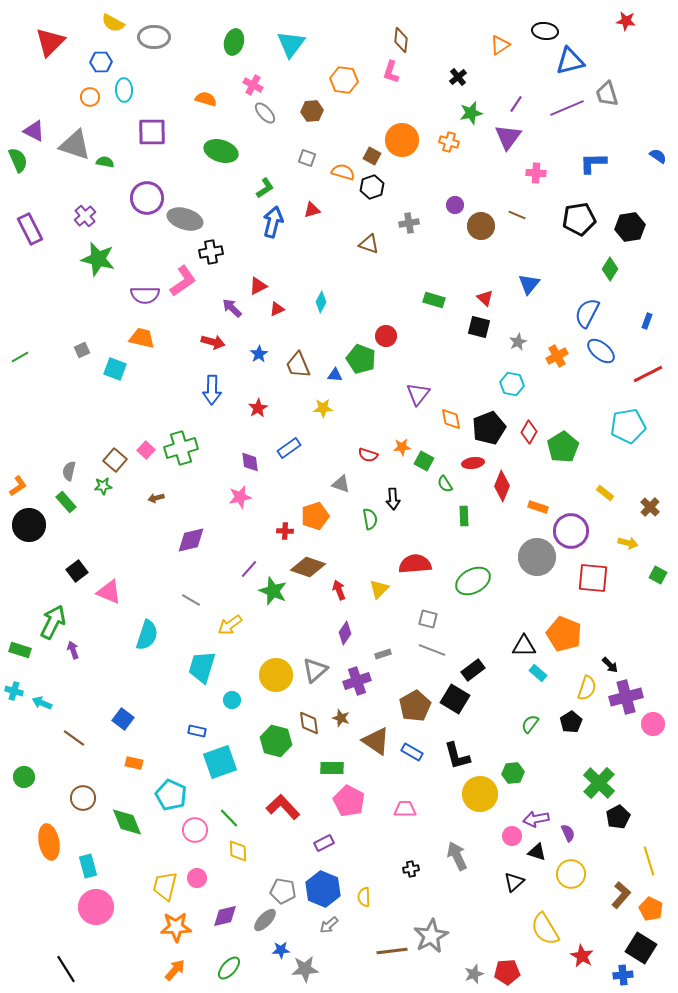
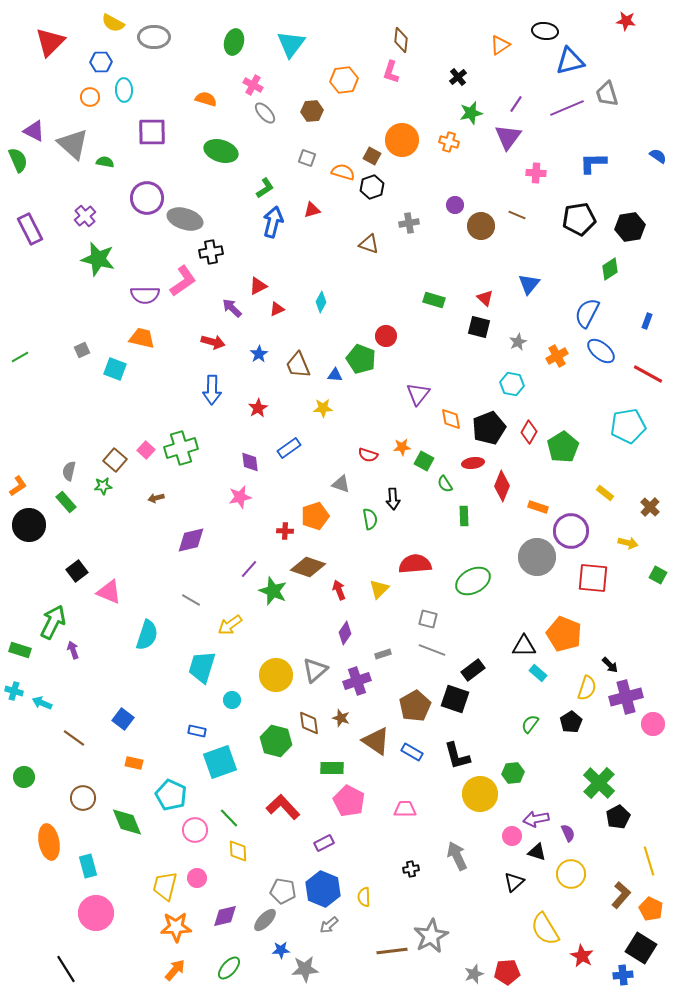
orange hexagon at (344, 80): rotated 16 degrees counterclockwise
gray triangle at (75, 145): moved 2 px left, 1 px up; rotated 24 degrees clockwise
green diamond at (610, 269): rotated 25 degrees clockwise
red line at (648, 374): rotated 56 degrees clockwise
black square at (455, 699): rotated 12 degrees counterclockwise
pink circle at (96, 907): moved 6 px down
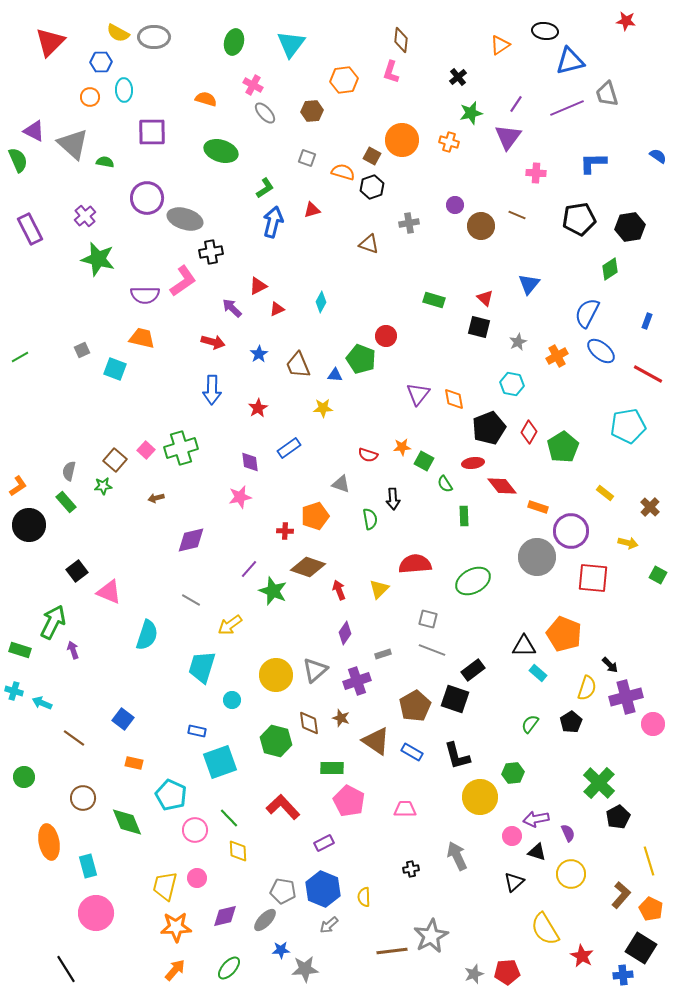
yellow semicircle at (113, 23): moved 5 px right, 10 px down
orange diamond at (451, 419): moved 3 px right, 20 px up
red diamond at (502, 486): rotated 60 degrees counterclockwise
yellow circle at (480, 794): moved 3 px down
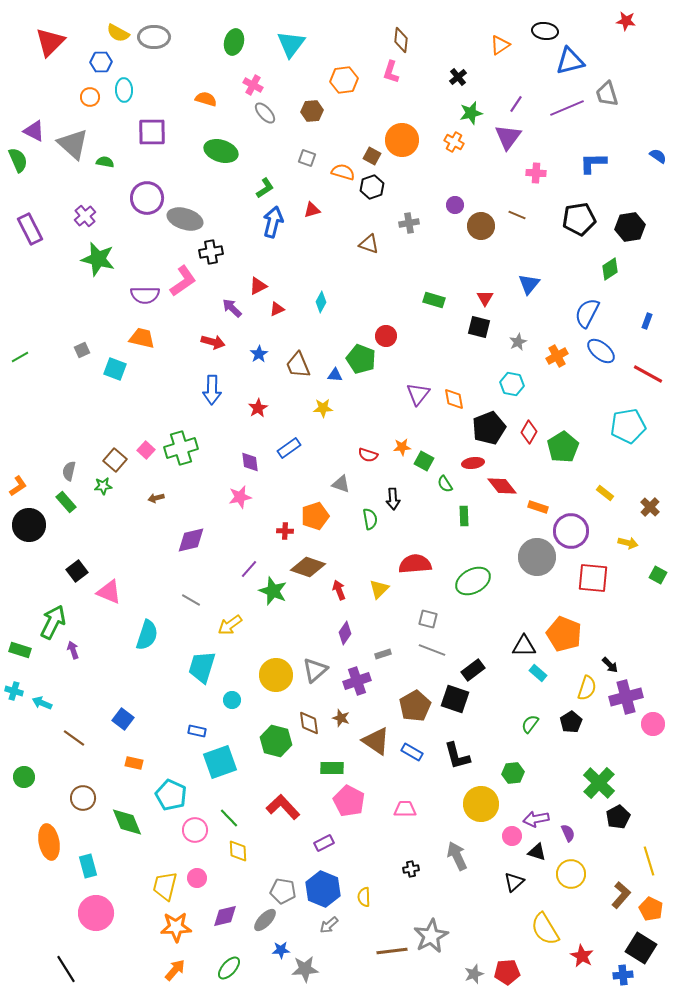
orange cross at (449, 142): moved 5 px right; rotated 12 degrees clockwise
red triangle at (485, 298): rotated 18 degrees clockwise
yellow circle at (480, 797): moved 1 px right, 7 px down
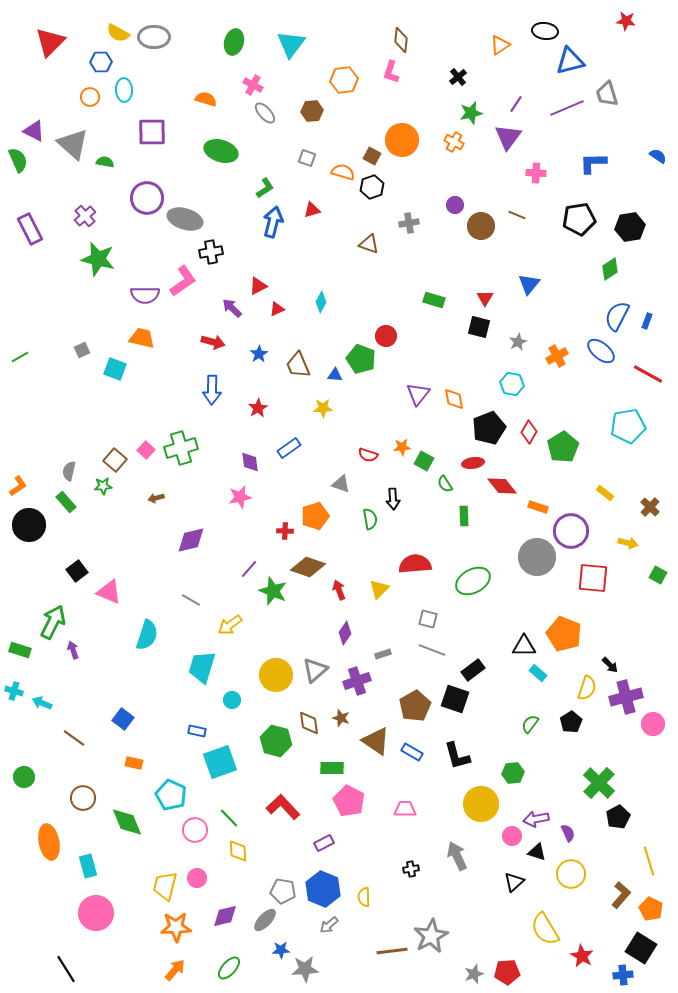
blue semicircle at (587, 313): moved 30 px right, 3 px down
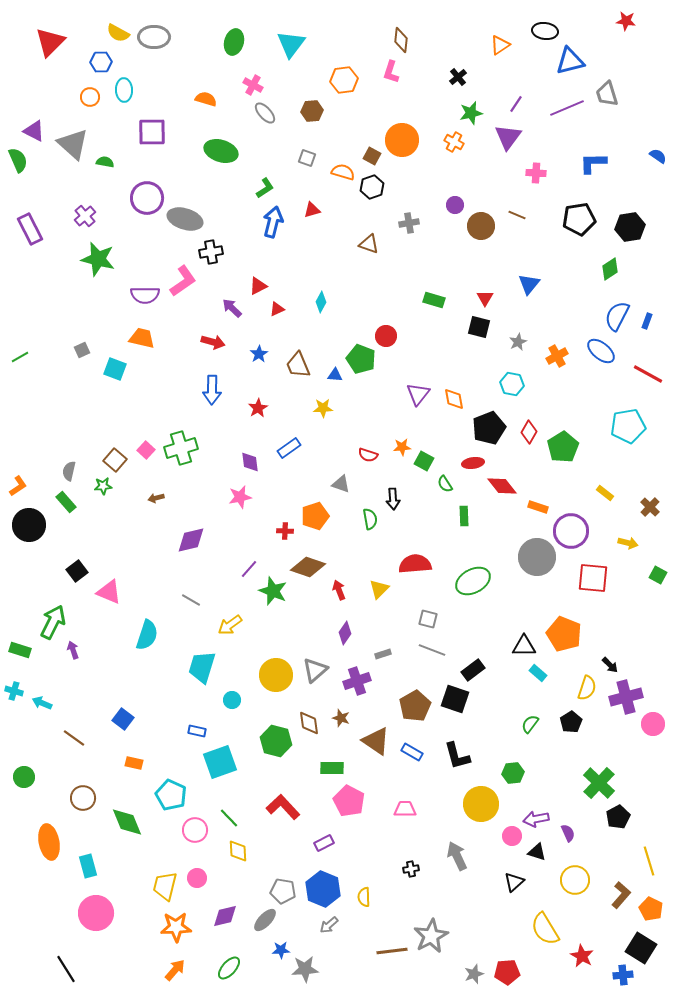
yellow circle at (571, 874): moved 4 px right, 6 px down
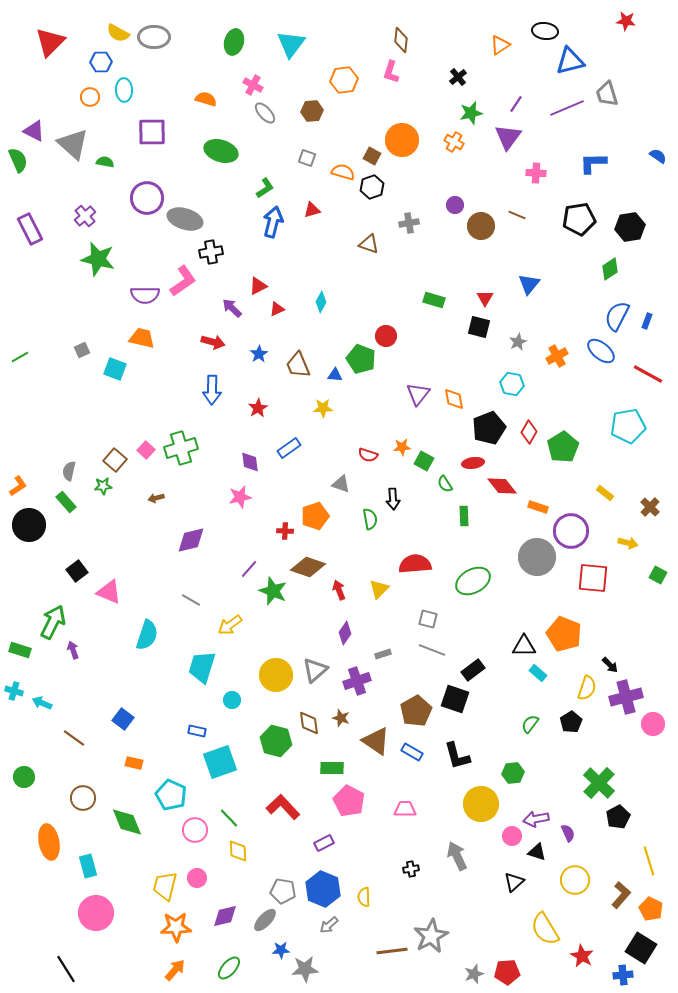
brown pentagon at (415, 706): moved 1 px right, 5 px down
